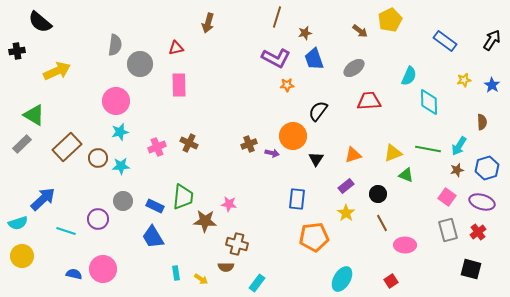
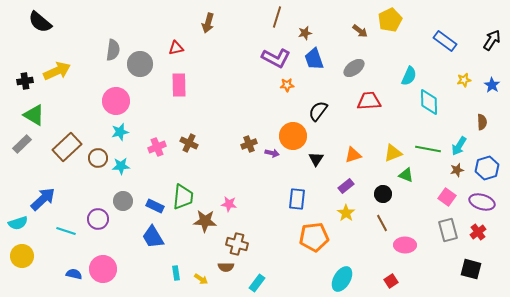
gray semicircle at (115, 45): moved 2 px left, 5 px down
black cross at (17, 51): moved 8 px right, 30 px down
black circle at (378, 194): moved 5 px right
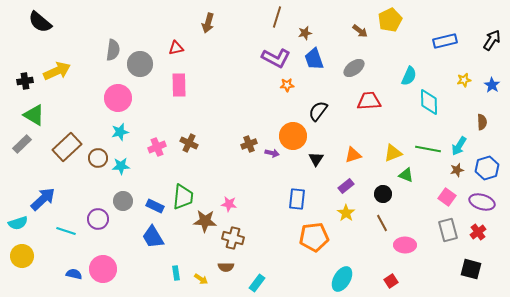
blue rectangle at (445, 41): rotated 50 degrees counterclockwise
pink circle at (116, 101): moved 2 px right, 3 px up
brown cross at (237, 244): moved 4 px left, 6 px up
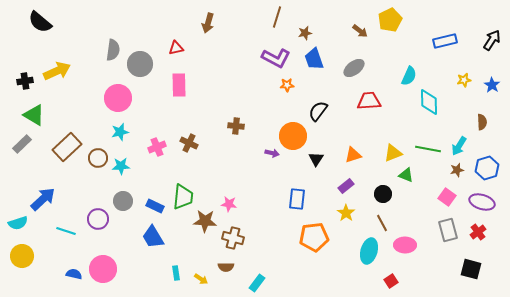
brown cross at (249, 144): moved 13 px left, 18 px up; rotated 28 degrees clockwise
cyan ellipse at (342, 279): moved 27 px right, 28 px up; rotated 15 degrees counterclockwise
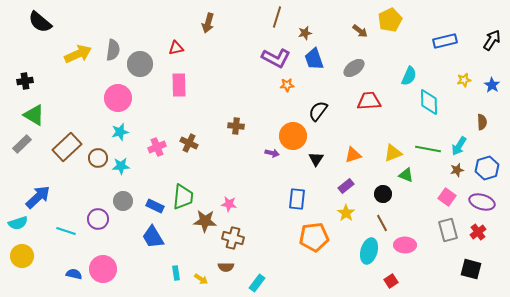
yellow arrow at (57, 71): moved 21 px right, 17 px up
blue arrow at (43, 199): moved 5 px left, 2 px up
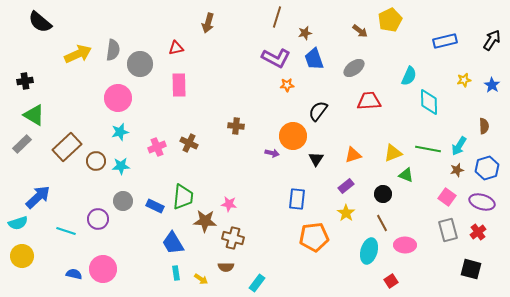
brown semicircle at (482, 122): moved 2 px right, 4 px down
brown circle at (98, 158): moved 2 px left, 3 px down
blue trapezoid at (153, 237): moved 20 px right, 6 px down
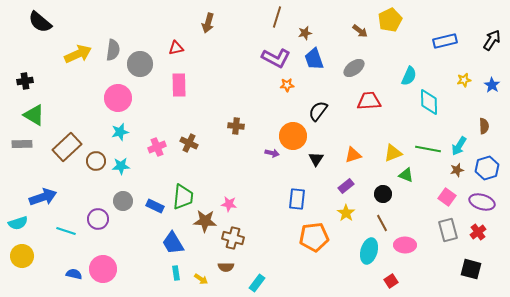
gray rectangle at (22, 144): rotated 42 degrees clockwise
blue arrow at (38, 197): moved 5 px right; rotated 24 degrees clockwise
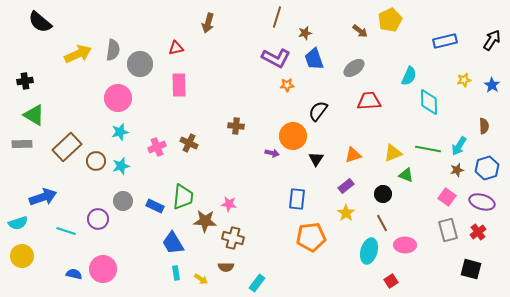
cyan star at (121, 166): rotated 12 degrees counterclockwise
orange pentagon at (314, 237): moved 3 px left
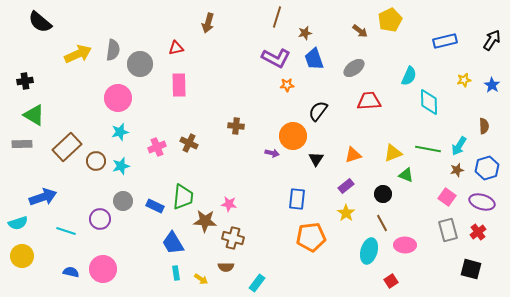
purple circle at (98, 219): moved 2 px right
blue semicircle at (74, 274): moved 3 px left, 2 px up
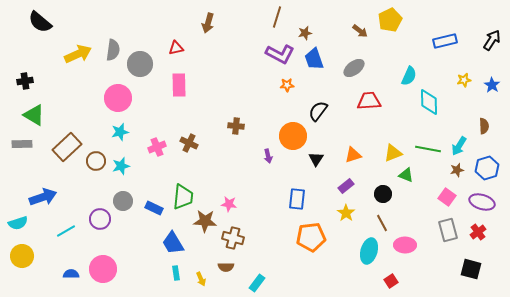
purple L-shape at (276, 58): moved 4 px right, 4 px up
purple arrow at (272, 153): moved 4 px left, 3 px down; rotated 64 degrees clockwise
blue rectangle at (155, 206): moved 1 px left, 2 px down
cyan line at (66, 231): rotated 48 degrees counterclockwise
blue semicircle at (71, 272): moved 2 px down; rotated 14 degrees counterclockwise
yellow arrow at (201, 279): rotated 32 degrees clockwise
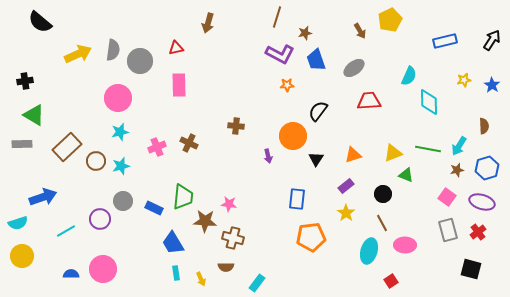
brown arrow at (360, 31): rotated 21 degrees clockwise
blue trapezoid at (314, 59): moved 2 px right, 1 px down
gray circle at (140, 64): moved 3 px up
